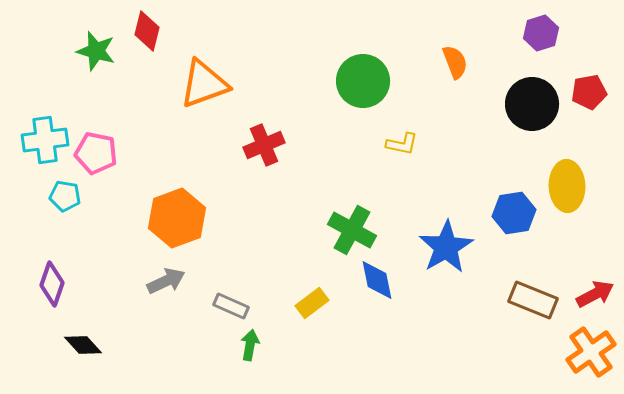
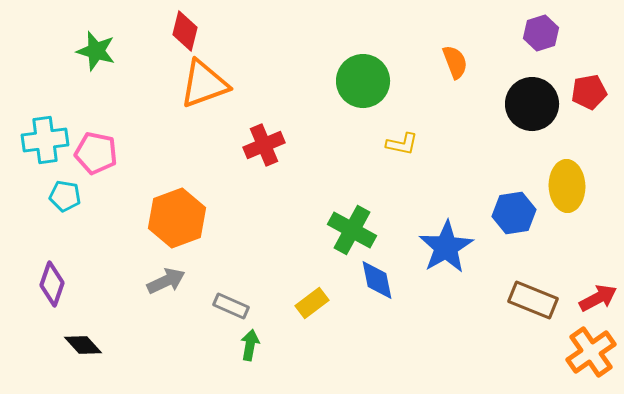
red diamond: moved 38 px right
red arrow: moved 3 px right, 4 px down
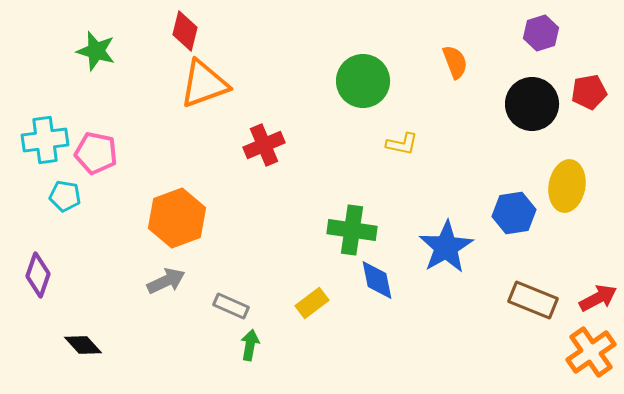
yellow ellipse: rotated 12 degrees clockwise
green cross: rotated 21 degrees counterclockwise
purple diamond: moved 14 px left, 9 px up
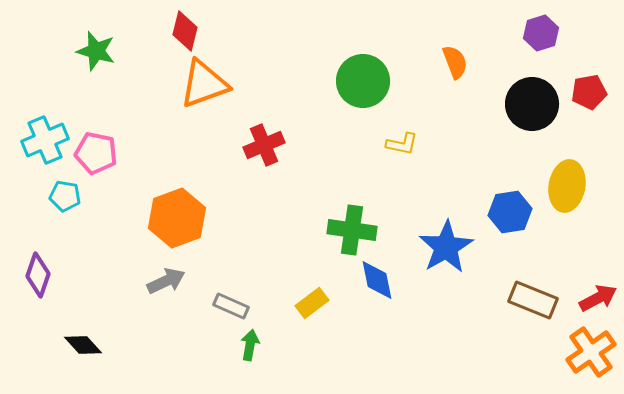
cyan cross: rotated 15 degrees counterclockwise
blue hexagon: moved 4 px left, 1 px up
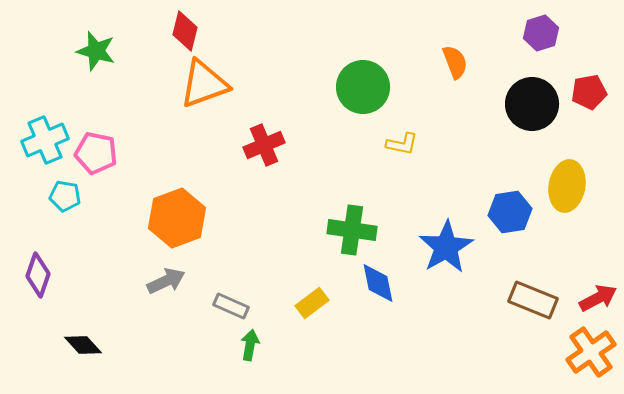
green circle: moved 6 px down
blue diamond: moved 1 px right, 3 px down
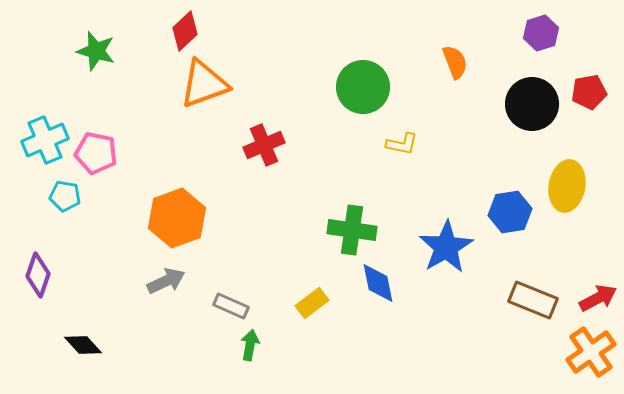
red diamond: rotated 33 degrees clockwise
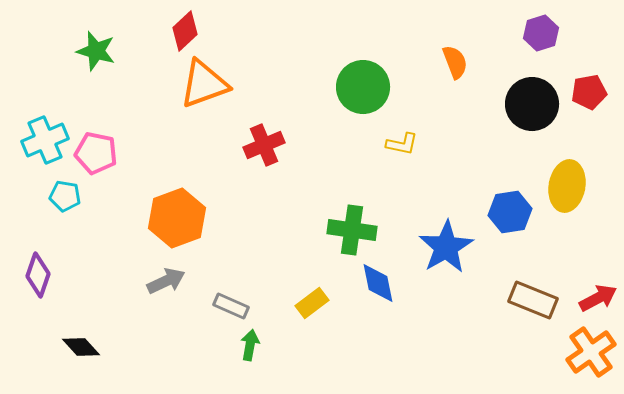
black diamond: moved 2 px left, 2 px down
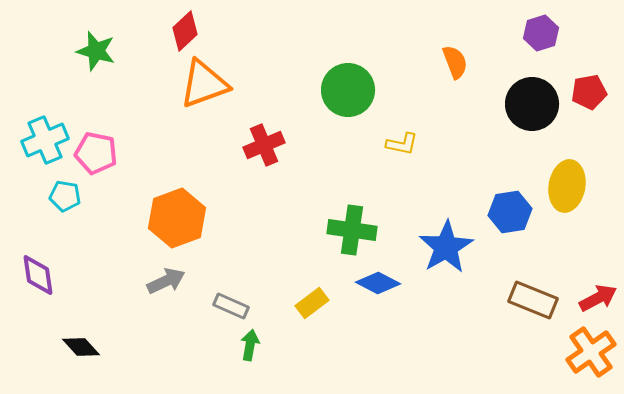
green circle: moved 15 px left, 3 px down
purple diamond: rotated 27 degrees counterclockwise
blue diamond: rotated 51 degrees counterclockwise
